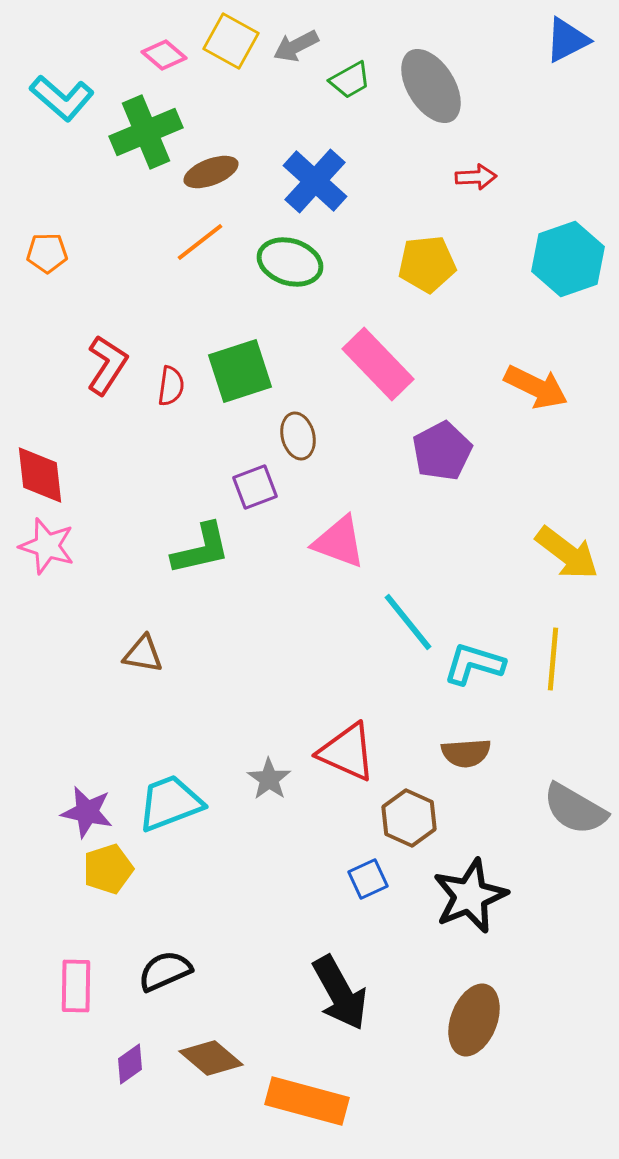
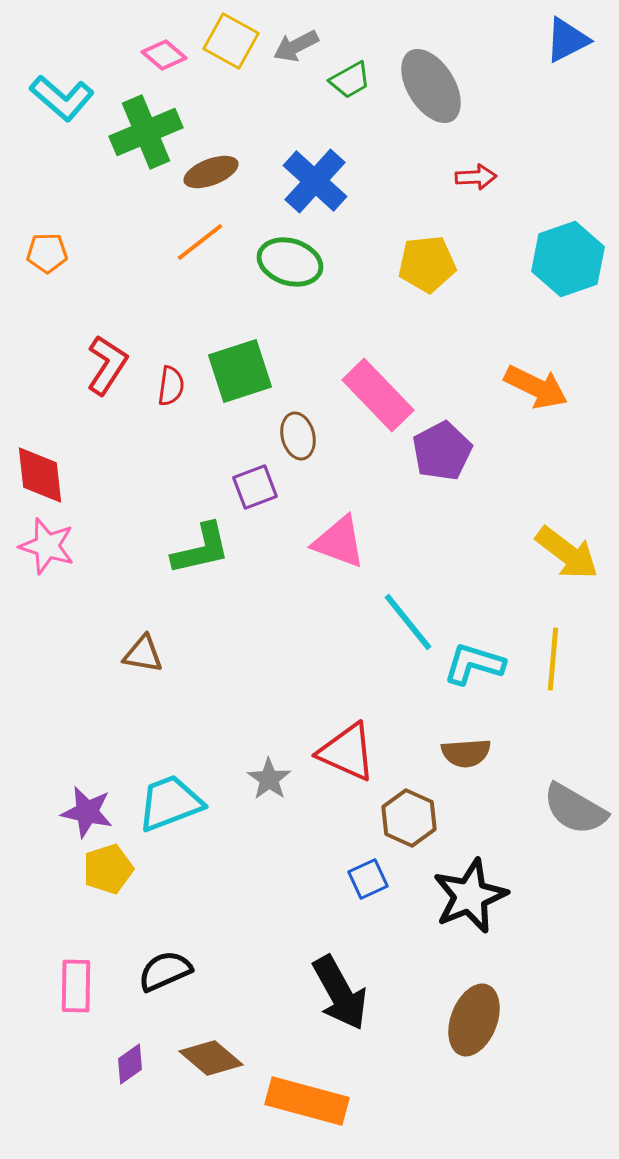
pink rectangle at (378, 364): moved 31 px down
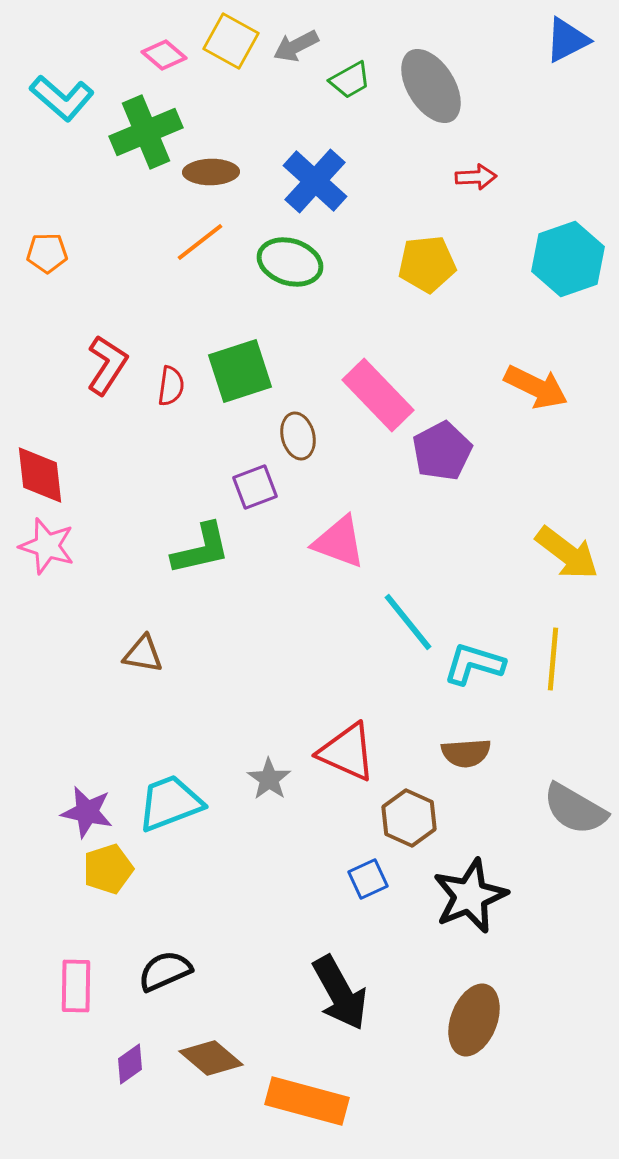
brown ellipse at (211, 172): rotated 20 degrees clockwise
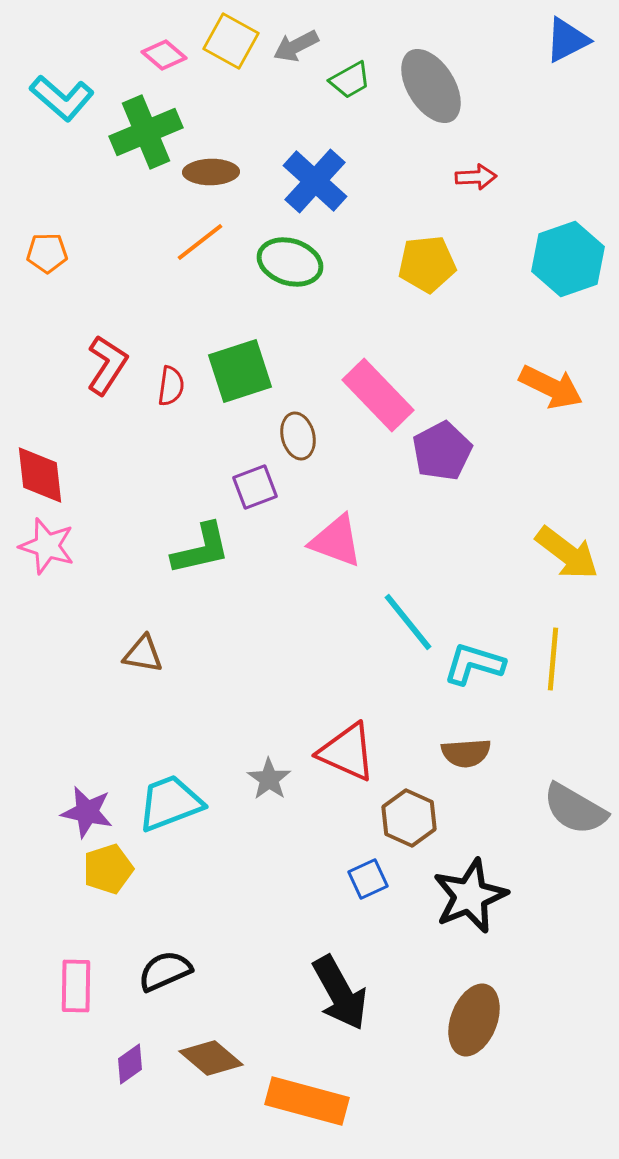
orange arrow at (536, 387): moved 15 px right
pink triangle at (339, 542): moved 3 px left, 1 px up
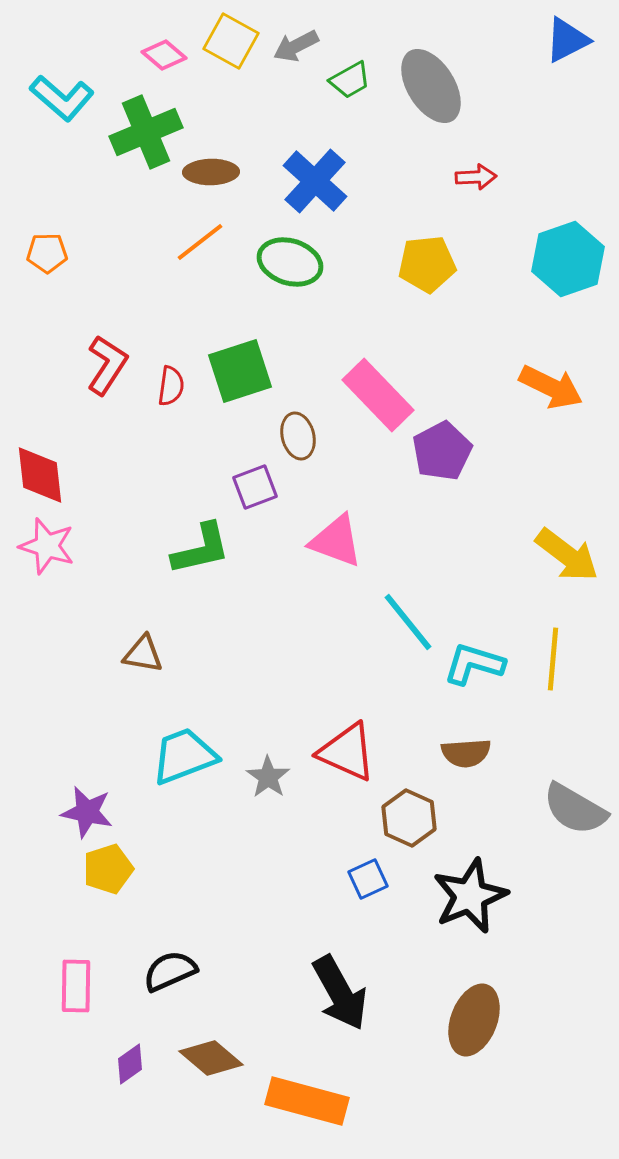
yellow arrow at (567, 553): moved 2 px down
gray star at (269, 779): moved 1 px left, 2 px up
cyan trapezoid at (170, 803): moved 14 px right, 47 px up
black semicircle at (165, 971): moved 5 px right
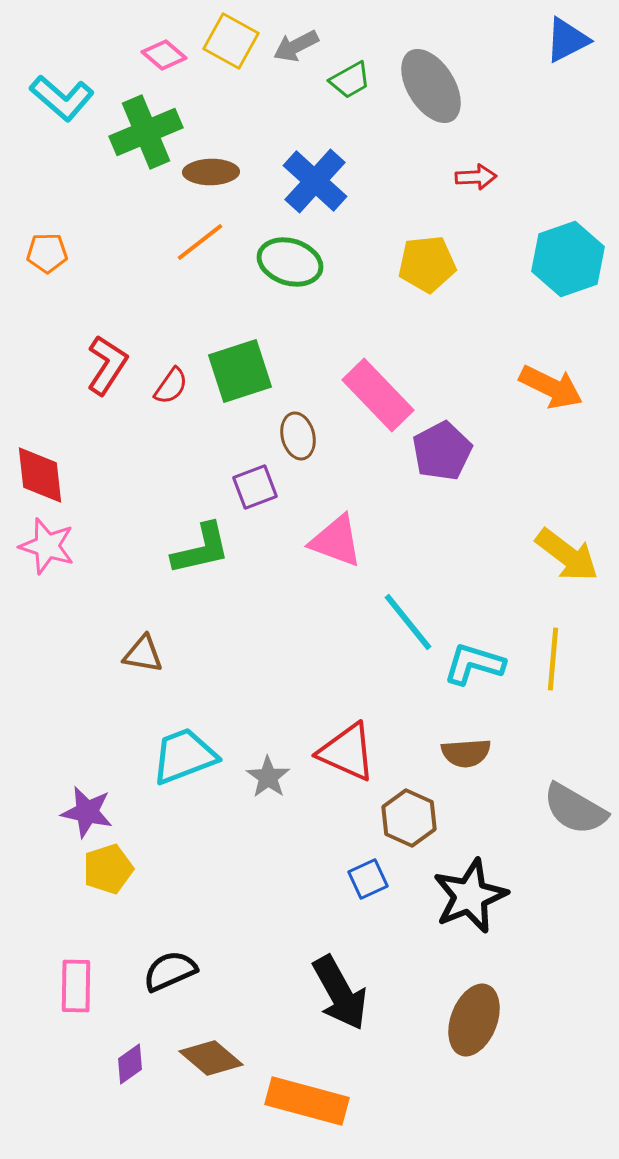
red semicircle at (171, 386): rotated 27 degrees clockwise
